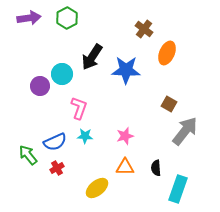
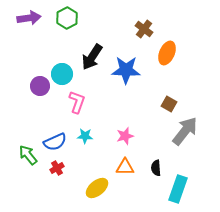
pink L-shape: moved 2 px left, 6 px up
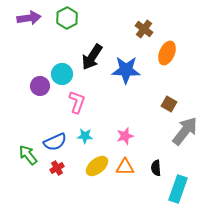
yellow ellipse: moved 22 px up
